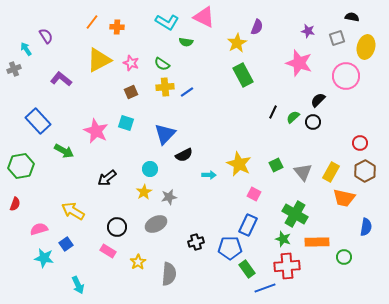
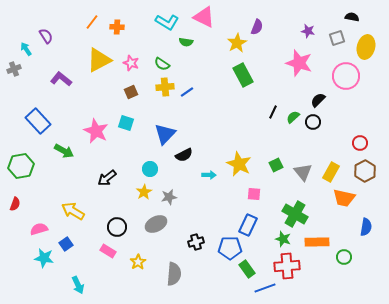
pink square at (254, 194): rotated 24 degrees counterclockwise
gray semicircle at (169, 274): moved 5 px right
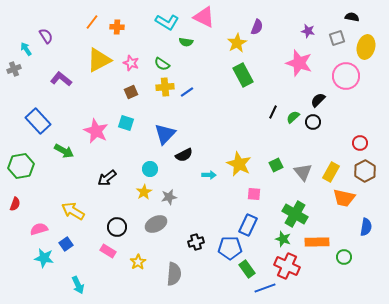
red cross at (287, 266): rotated 30 degrees clockwise
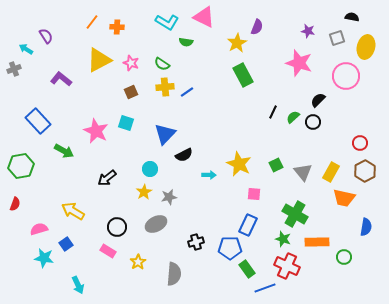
cyan arrow at (26, 49): rotated 24 degrees counterclockwise
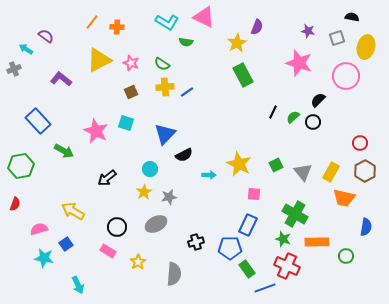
purple semicircle at (46, 36): rotated 21 degrees counterclockwise
green circle at (344, 257): moved 2 px right, 1 px up
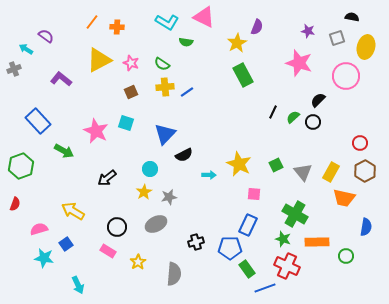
green hexagon at (21, 166): rotated 10 degrees counterclockwise
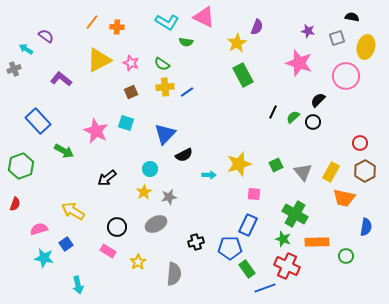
yellow star at (239, 164): rotated 30 degrees clockwise
cyan arrow at (78, 285): rotated 12 degrees clockwise
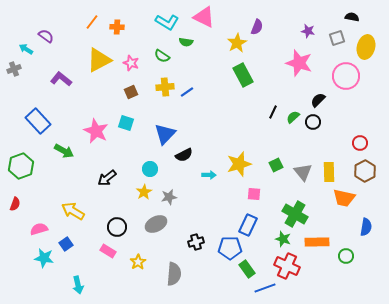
green semicircle at (162, 64): moved 8 px up
yellow rectangle at (331, 172): moved 2 px left; rotated 30 degrees counterclockwise
